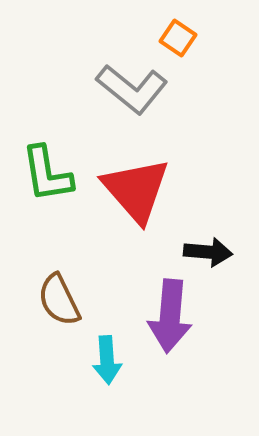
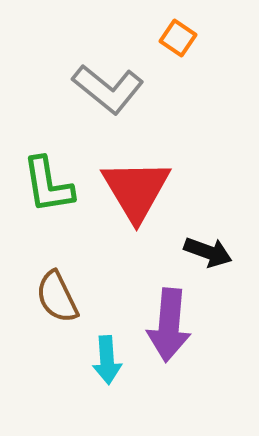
gray L-shape: moved 24 px left
green L-shape: moved 1 px right, 11 px down
red triangle: rotated 10 degrees clockwise
black arrow: rotated 15 degrees clockwise
brown semicircle: moved 2 px left, 3 px up
purple arrow: moved 1 px left, 9 px down
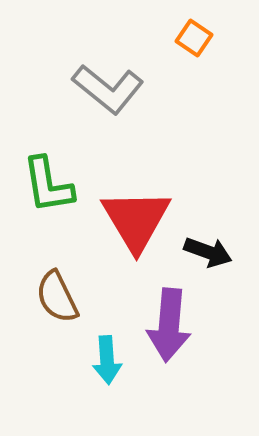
orange square: moved 16 px right
red triangle: moved 30 px down
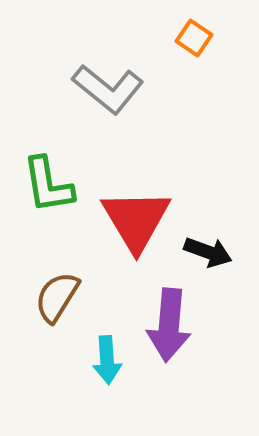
brown semicircle: rotated 58 degrees clockwise
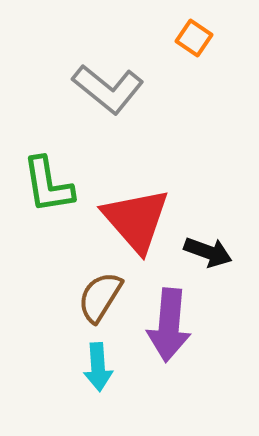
red triangle: rotated 10 degrees counterclockwise
brown semicircle: moved 43 px right
cyan arrow: moved 9 px left, 7 px down
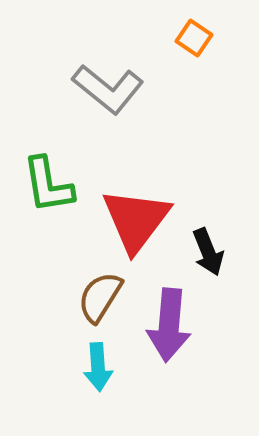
red triangle: rotated 18 degrees clockwise
black arrow: rotated 48 degrees clockwise
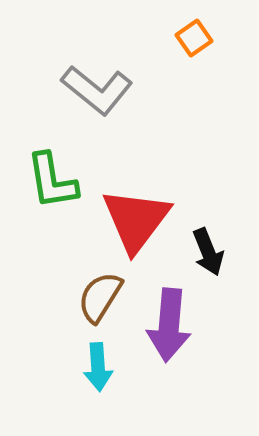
orange square: rotated 21 degrees clockwise
gray L-shape: moved 11 px left, 1 px down
green L-shape: moved 4 px right, 4 px up
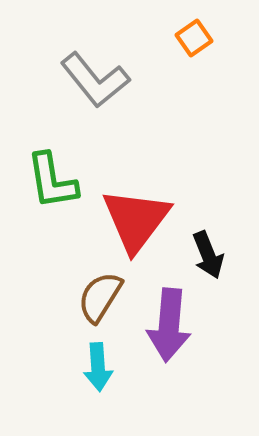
gray L-shape: moved 2 px left, 10 px up; rotated 12 degrees clockwise
black arrow: moved 3 px down
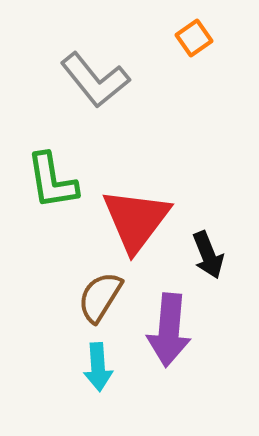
purple arrow: moved 5 px down
